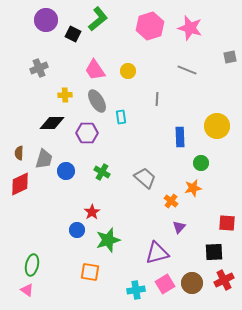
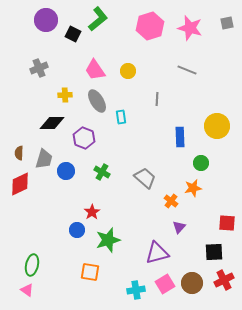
gray square at (230, 57): moved 3 px left, 34 px up
purple hexagon at (87, 133): moved 3 px left, 5 px down; rotated 20 degrees clockwise
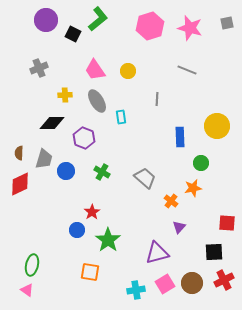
green star at (108, 240): rotated 20 degrees counterclockwise
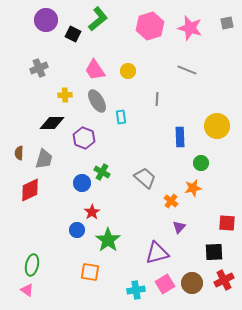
blue circle at (66, 171): moved 16 px right, 12 px down
red diamond at (20, 184): moved 10 px right, 6 px down
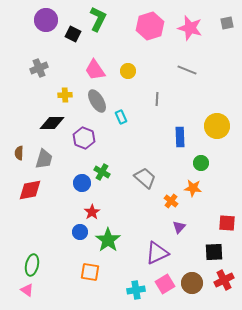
green L-shape at (98, 19): rotated 25 degrees counterclockwise
cyan rectangle at (121, 117): rotated 16 degrees counterclockwise
orange star at (193, 188): rotated 18 degrees clockwise
red diamond at (30, 190): rotated 15 degrees clockwise
blue circle at (77, 230): moved 3 px right, 2 px down
purple triangle at (157, 253): rotated 10 degrees counterclockwise
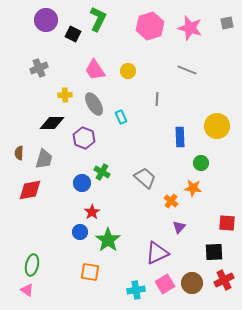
gray ellipse at (97, 101): moved 3 px left, 3 px down
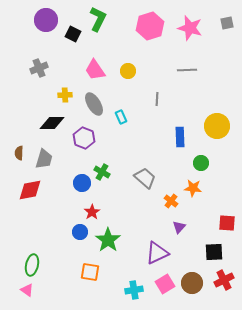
gray line at (187, 70): rotated 24 degrees counterclockwise
cyan cross at (136, 290): moved 2 px left
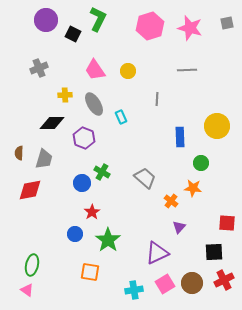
blue circle at (80, 232): moved 5 px left, 2 px down
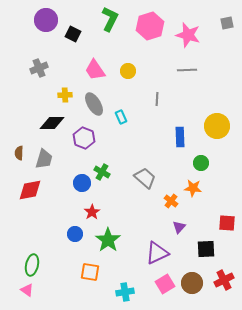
green L-shape at (98, 19): moved 12 px right
pink star at (190, 28): moved 2 px left, 7 px down
black square at (214, 252): moved 8 px left, 3 px up
cyan cross at (134, 290): moved 9 px left, 2 px down
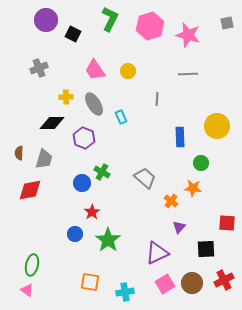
gray line at (187, 70): moved 1 px right, 4 px down
yellow cross at (65, 95): moved 1 px right, 2 px down
orange square at (90, 272): moved 10 px down
